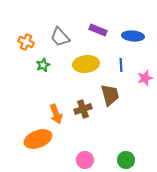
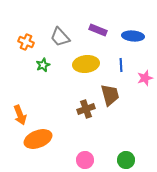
brown cross: moved 3 px right
orange arrow: moved 36 px left, 1 px down
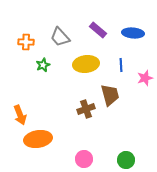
purple rectangle: rotated 18 degrees clockwise
blue ellipse: moved 3 px up
orange cross: rotated 21 degrees counterclockwise
orange ellipse: rotated 12 degrees clockwise
pink circle: moved 1 px left, 1 px up
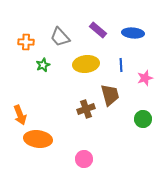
orange ellipse: rotated 16 degrees clockwise
green circle: moved 17 px right, 41 px up
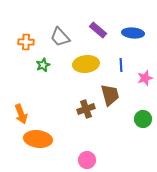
orange arrow: moved 1 px right, 1 px up
pink circle: moved 3 px right, 1 px down
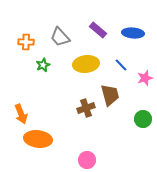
blue line: rotated 40 degrees counterclockwise
brown cross: moved 1 px up
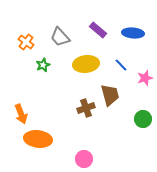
orange cross: rotated 35 degrees clockwise
pink circle: moved 3 px left, 1 px up
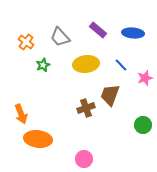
brown trapezoid: rotated 145 degrees counterclockwise
green circle: moved 6 px down
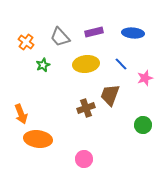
purple rectangle: moved 4 px left, 2 px down; rotated 54 degrees counterclockwise
blue line: moved 1 px up
